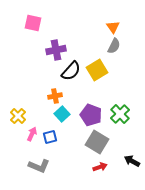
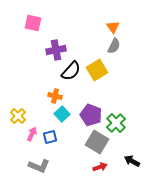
orange cross: rotated 24 degrees clockwise
green cross: moved 4 px left, 9 px down
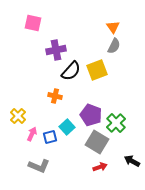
yellow square: rotated 10 degrees clockwise
cyan square: moved 5 px right, 13 px down
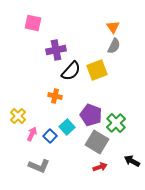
blue square: moved 1 px up; rotated 32 degrees counterclockwise
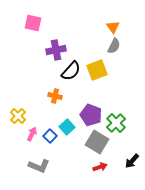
black arrow: rotated 77 degrees counterclockwise
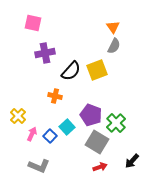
purple cross: moved 11 px left, 3 px down
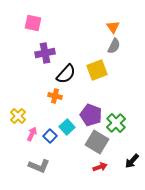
black semicircle: moved 5 px left, 3 px down
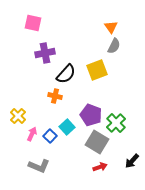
orange triangle: moved 2 px left
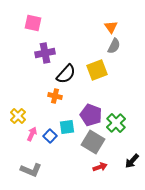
cyan square: rotated 35 degrees clockwise
gray square: moved 4 px left
gray L-shape: moved 8 px left, 4 px down
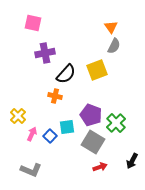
black arrow: rotated 14 degrees counterclockwise
